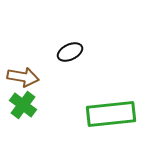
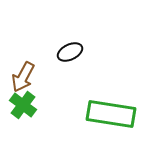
brown arrow: rotated 108 degrees clockwise
green rectangle: rotated 15 degrees clockwise
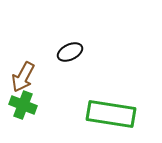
green cross: rotated 16 degrees counterclockwise
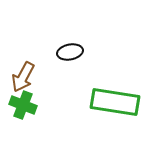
black ellipse: rotated 15 degrees clockwise
green rectangle: moved 4 px right, 12 px up
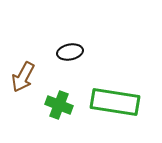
green cross: moved 36 px right
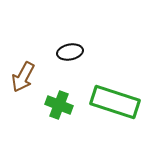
green rectangle: rotated 9 degrees clockwise
